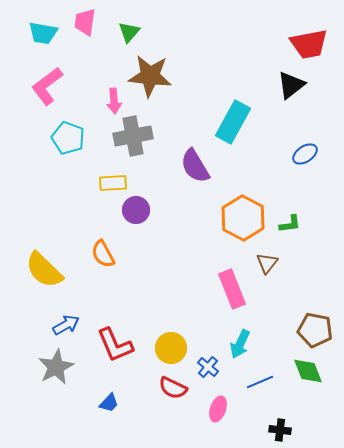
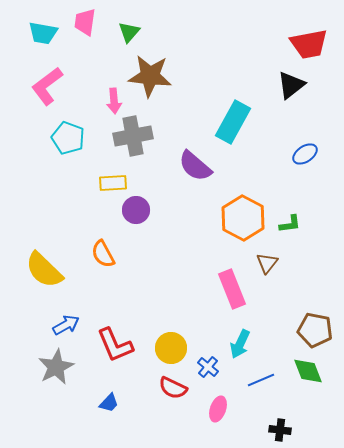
purple semicircle: rotated 18 degrees counterclockwise
blue line: moved 1 px right, 2 px up
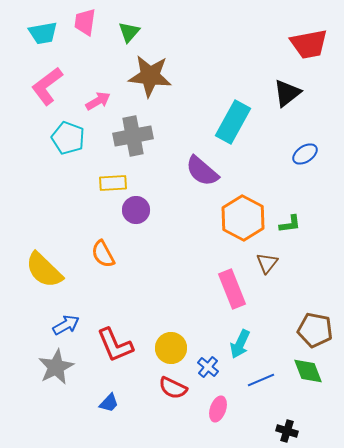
cyan trapezoid: rotated 20 degrees counterclockwise
black triangle: moved 4 px left, 8 px down
pink arrow: moved 16 px left; rotated 115 degrees counterclockwise
purple semicircle: moved 7 px right, 5 px down
black cross: moved 7 px right, 1 px down; rotated 10 degrees clockwise
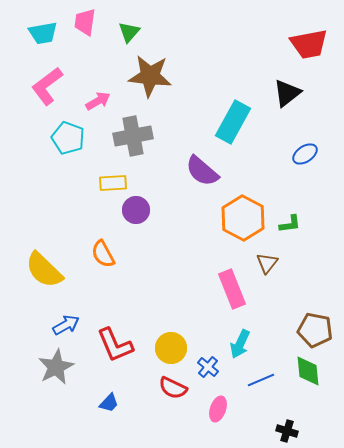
green diamond: rotated 16 degrees clockwise
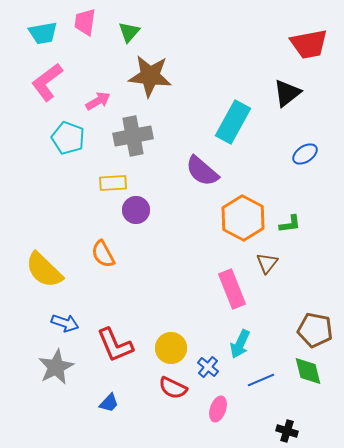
pink L-shape: moved 4 px up
blue arrow: moved 1 px left, 2 px up; rotated 48 degrees clockwise
green diamond: rotated 8 degrees counterclockwise
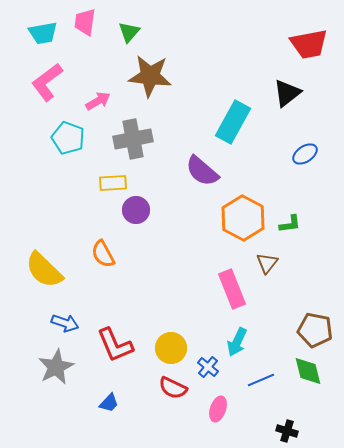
gray cross: moved 3 px down
cyan arrow: moved 3 px left, 2 px up
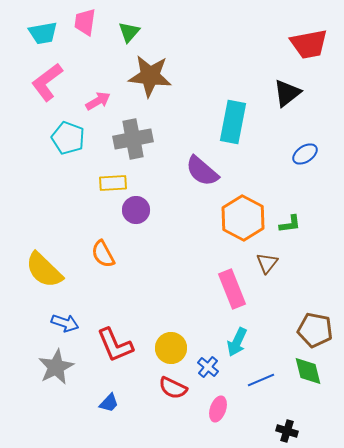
cyan rectangle: rotated 18 degrees counterclockwise
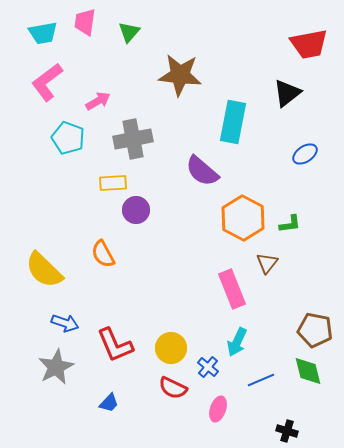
brown star: moved 30 px right, 1 px up
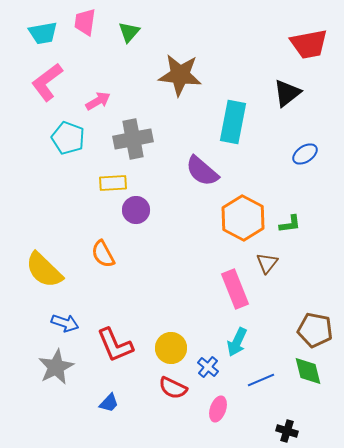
pink rectangle: moved 3 px right
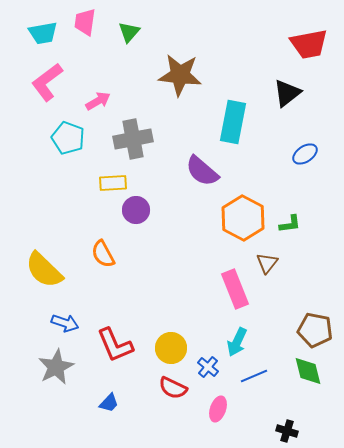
blue line: moved 7 px left, 4 px up
